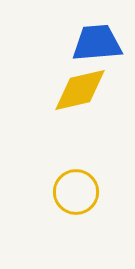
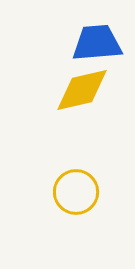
yellow diamond: moved 2 px right
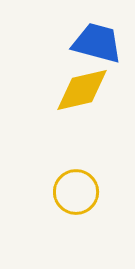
blue trapezoid: rotated 20 degrees clockwise
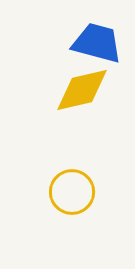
yellow circle: moved 4 px left
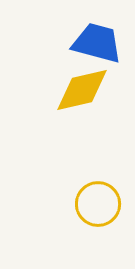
yellow circle: moved 26 px right, 12 px down
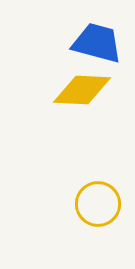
yellow diamond: rotated 16 degrees clockwise
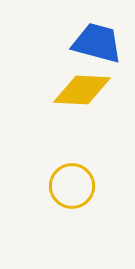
yellow circle: moved 26 px left, 18 px up
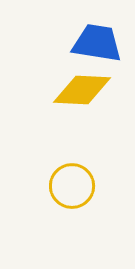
blue trapezoid: rotated 6 degrees counterclockwise
